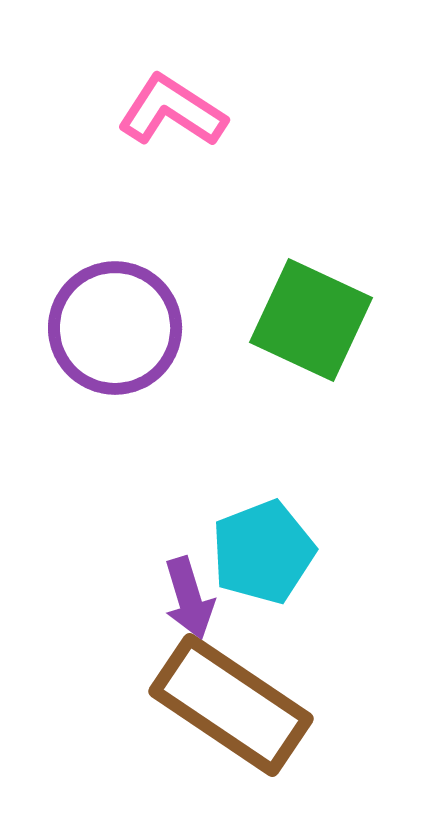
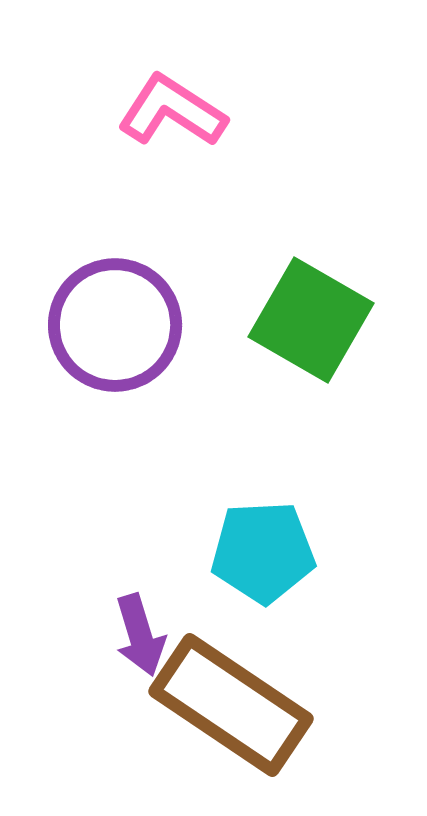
green square: rotated 5 degrees clockwise
purple circle: moved 3 px up
cyan pentagon: rotated 18 degrees clockwise
purple arrow: moved 49 px left, 37 px down
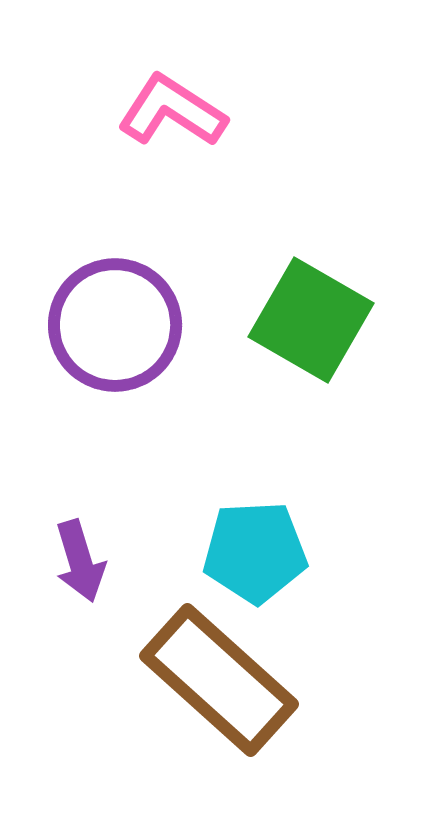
cyan pentagon: moved 8 px left
purple arrow: moved 60 px left, 74 px up
brown rectangle: moved 12 px left, 25 px up; rotated 8 degrees clockwise
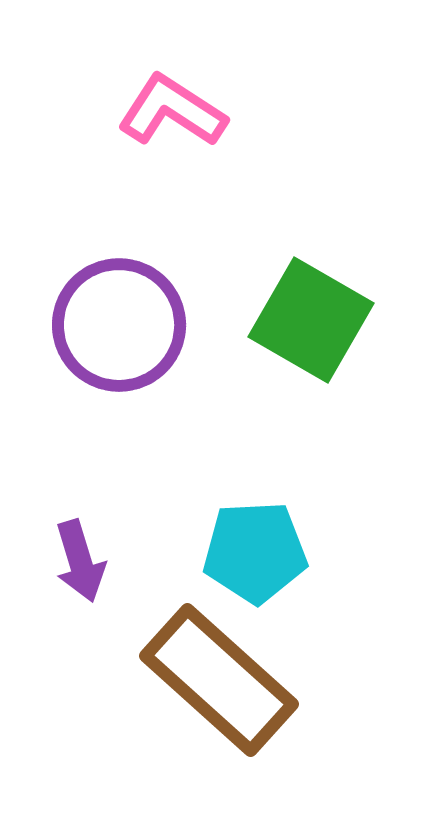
purple circle: moved 4 px right
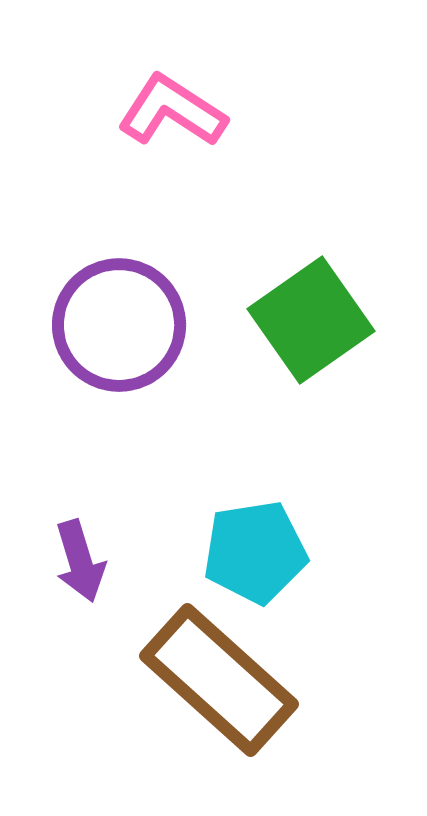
green square: rotated 25 degrees clockwise
cyan pentagon: rotated 6 degrees counterclockwise
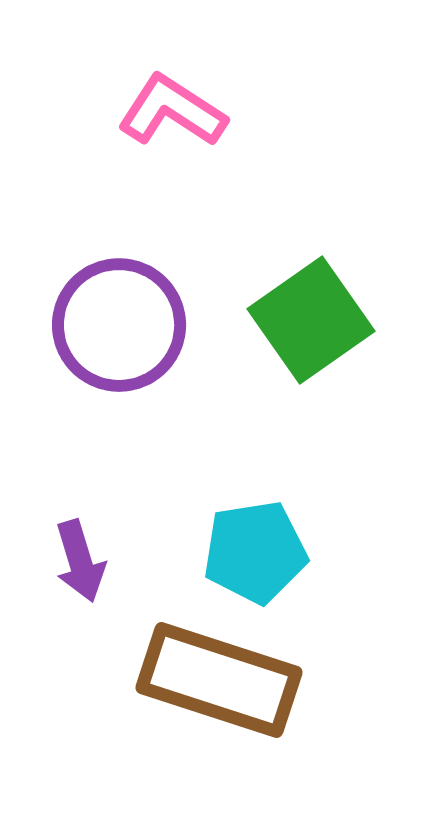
brown rectangle: rotated 24 degrees counterclockwise
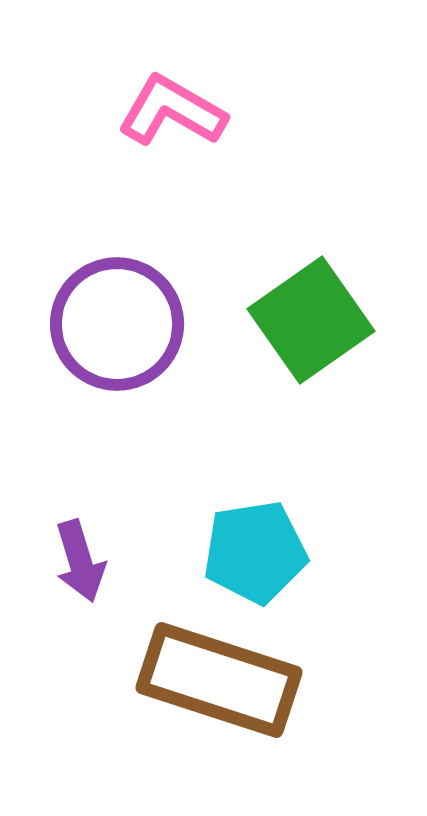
pink L-shape: rotated 3 degrees counterclockwise
purple circle: moved 2 px left, 1 px up
